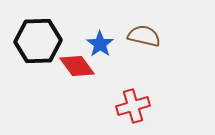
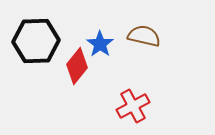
black hexagon: moved 2 px left
red diamond: rotated 75 degrees clockwise
red cross: rotated 12 degrees counterclockwise
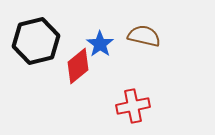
black hexagon: rotated 12 degrees counterclockwise
red diamond: moved 1 px right; rotated 12 degrees clockwise
red cross: rotated 16 degrees clockwise
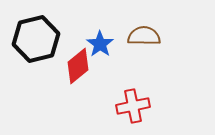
brown semicircle: rotated 12 degrees counterclockwise
black hexagon: moved 2 px up
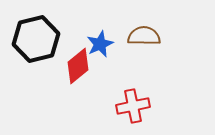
blue star: rotated 12 degrees clockwise
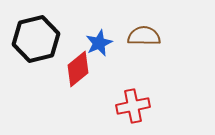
blue star: moved 1 px left, 1 px up
red diamond: moved 3 px down
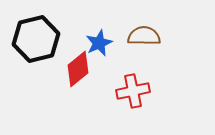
red cross: moved 15 px up
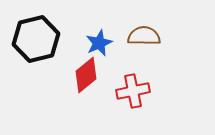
red diamond: moved 8 px right, 6 px down
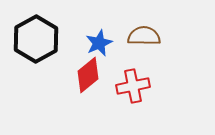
black hexagon: rotated 15 degrees counterclockwise
red diamond: moved 2 px right
red cross: moved 5 px up
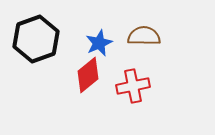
black hexagon: rotated 9 degrees clockwise
